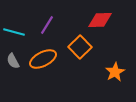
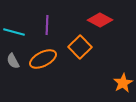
red diamond: rotated 30 degrees clockwise
purple line: rotated 30 degrees counterclockwise
orange star: moved 8 px right, 11 px down
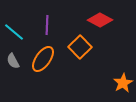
cyan line: rotated 25 degrees clockwise
orange ellipse: rotated 28 degrees counterclockwise
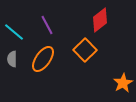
red diamond: rotated 65 degrees counterclockwise
purple line: rotated 30 degrees counterclockwise
orange square: moved 5 px right, 3 px down
gray semicircle: moved 1 px left, 2 px up; rotated 28 degrees clockwise
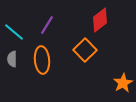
purple line: rotated 60 degrees clockwise
orange ellipse: moved 1 px left, 1 px down; rotated 40 degrees counterclockwise
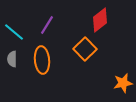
orange square: moved 1 px up
orange star: rotated 18 degrees clockwise
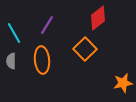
red diamond: moved 2 px left, 2 px up
cyan line: moved 1 px down; rotated 20 degrees clockwise
gray semicircle: moved 1 px left, 2 px down
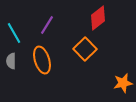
orange ellipse: rotated 12 degrees counterclockwise
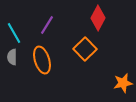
red diamond: rotated 25 degrees counterclockwise
gray semicircle: moved 1 px right, 4 px up
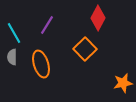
orange ellipse: moved 1 px left, 4 px down
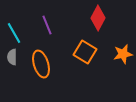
purple line: rotated 54 degrees counterclockwise
orange square: moved 3 px down; rotated 15 degrees counterclockwise
orange star: moved 29 px up
